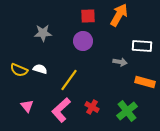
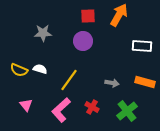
gray arrow: moved 8 px left, 21 px down
pink triangle: moved 1 px left, 1 px up
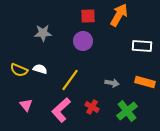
yellow line: moved 1 px right
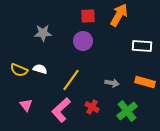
yellow line: moved 1 px right
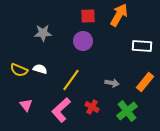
orange rectangle: rotated 66 degrees counterclockwise
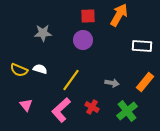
purple circle: moved 1 px up
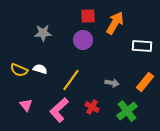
orange arrow: moved 4 px left, 8 px down
pink L-shape: moved 2 px left
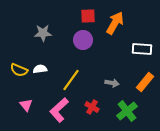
white rectangle: moved 3 px down
white semicircle: rotated 24 degrees counterclockwise
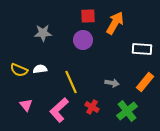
yellow line: moved 2 px down; rotated 60 degrees counterclockwise
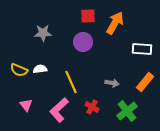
purple circle: moved 2 px down
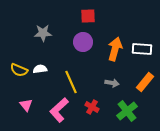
orange arrow: moved 26 px down; rotated 15 degrees counterclockwise
